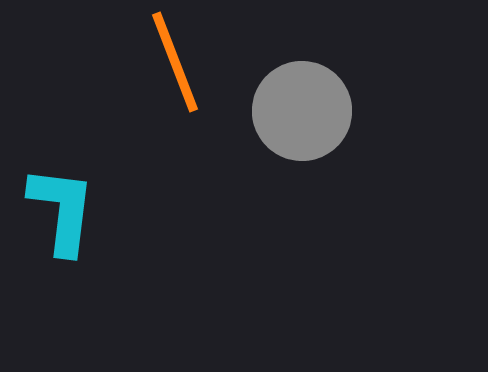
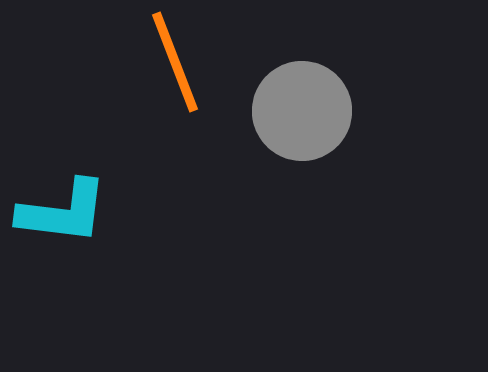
cyan L-shape: moved 1 px right, 2 px down; rotated 90 degrees clockwise
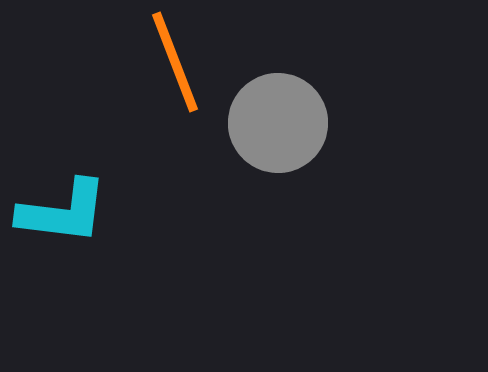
gray circle: moved 24 px left, 12 px down
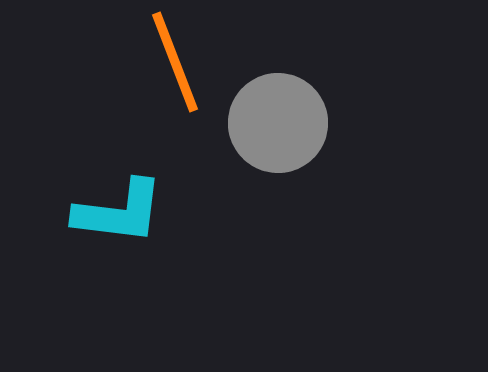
cyan L-shape: moved 56 px right
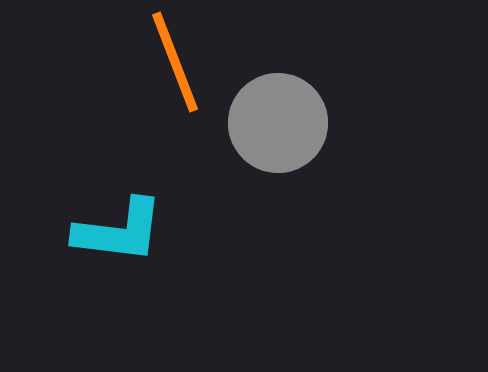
cyan L-shape: moved 19 px down
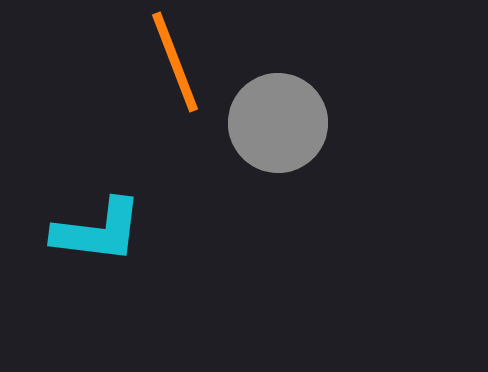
cyan L-shape: moved 21 px left
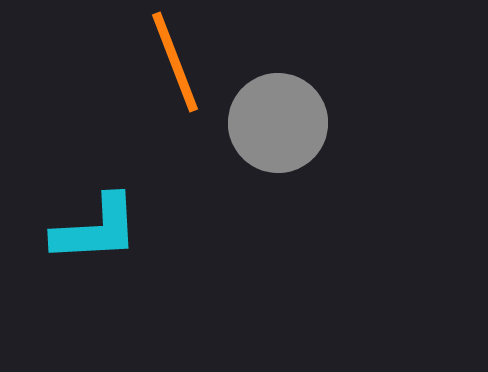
cyan L-shape: moved 2 px left, 2 px up; rotated 10 degrees counterclockwise
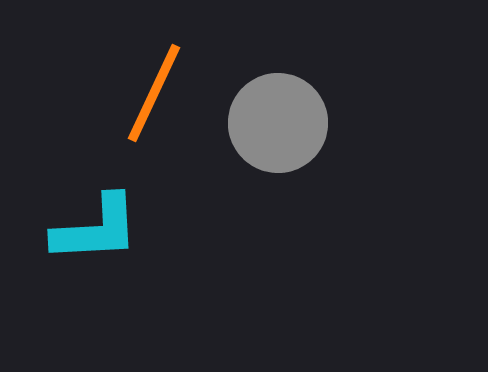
orange line: moved 21 px left, 31 px down; rotated 46 degrees clockwise
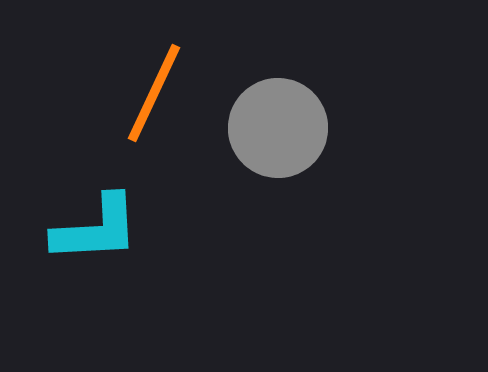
gray circle: moved 5 px down
